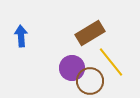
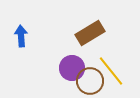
yellow line: moved 9 px down
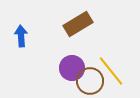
brown rectangle: moved 12 px left, 9 px up
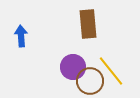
brown rectangle: moved 10 px right; rotated 64 degrees counterclockwise
purple circle: moved 1 px right, 1 px up
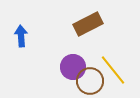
brown rectangle: rotated 68 degrees clockwise
yellow line: moved 2 px right, 1 px up
